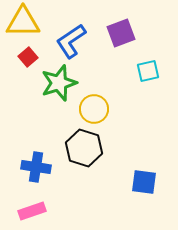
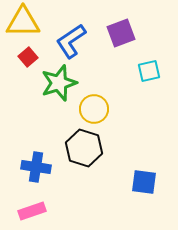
cyan square: moved 1 px right
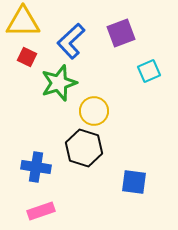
blue L-shape: rotated 9 degrees counterclockwise
red square: moved 1 px left; rotated 24 degrees counterclockwise
cyan square: rotated 10 degrees counterclockwise
yellow circle: moved 2 px down
blue square: moved 10 px left
pink rectangle: moved 9 px right
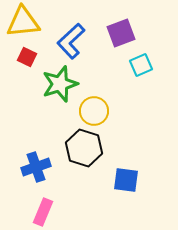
yellow triangle: rotated 6 degrees counterclockwise
cyan square: moved 8 px left, 6 px up
green star: moved 1 px right, 1 px down
blue cross: rotated 28 degrees counterclockwise
blue square: moved 8 px left, 2 px up
pink rectangle: moved 2 px right, 1 px down; rotated 48 degrees counterclockwise
